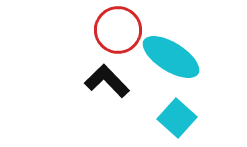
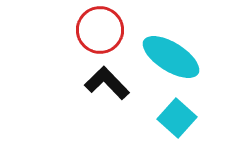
red circle: moved 18 px left
black L-shape: moved 2 px down
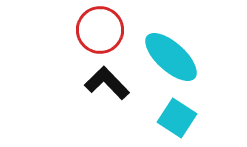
cyan ellipse: rotated 10 degrees clockwise
cyan square: rotated 9 degrees counterclockwise
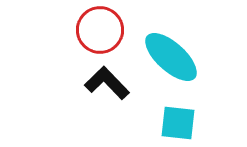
cyan square: moved 1 px right, 5 px down; rotated 27 degrees counterclockwise
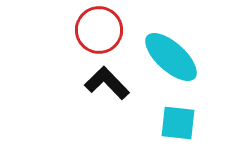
red circle: moved 1 px left
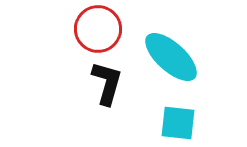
red circle: moved 1 px left, 1 px up
black L-shape: rotated 60 degrees clockwise
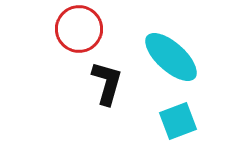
red circle: moved 19 px left
cyan square: moved 2 px up; rotated 27 degrees counterclockwise
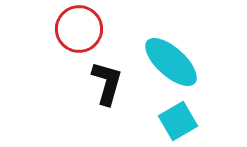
cyan ellipse: moved 5 px down
cyan square: rotated 9 degrees counterclockwise
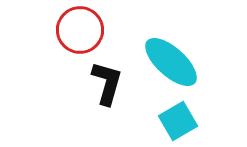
red circle: moved 1 px right, 1 px down
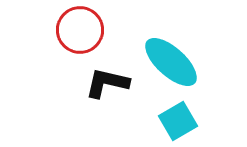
black L-shape: rotated 93 degrees counterclockwise
